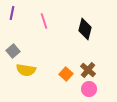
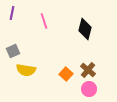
gray square: rotated 16 degrees clockwise
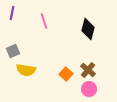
black diamond: moved 3 px right
